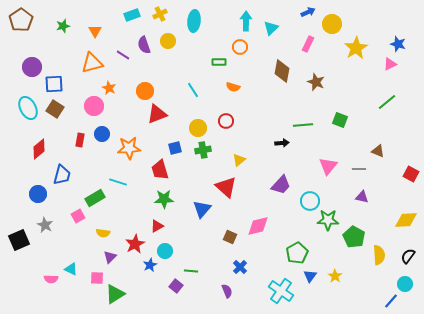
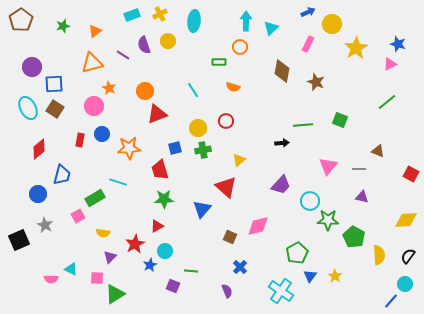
orange triangle at (95, 31): rotated 24 degrees clockwise
purple square at (176, 286): moved 3 px left; rotated 16 degrees counterclockwise
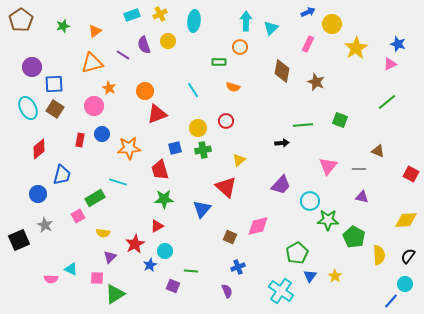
blue cross at (240, 267): moved 2 px left; rotated 24 degrees clockwise
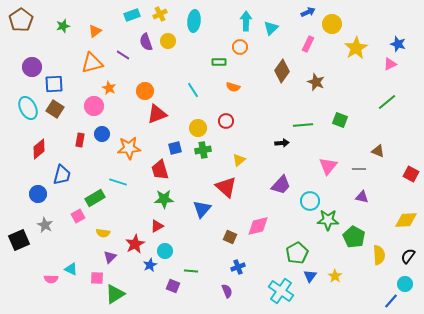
purple semicircle at (144, 45): moved 2 px right, 3 px up
brown diamond at (282, 71): rotated 25 degrees clockwise
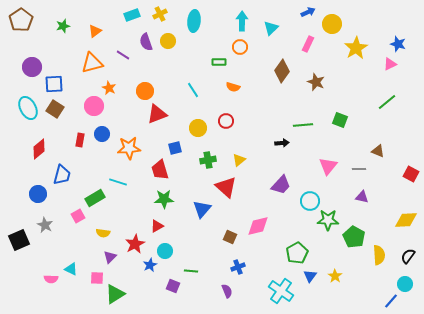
cyan arrow at (246, 21): moved 4 px left
green cross at (203, 150): moved 5 px right, 10 px down
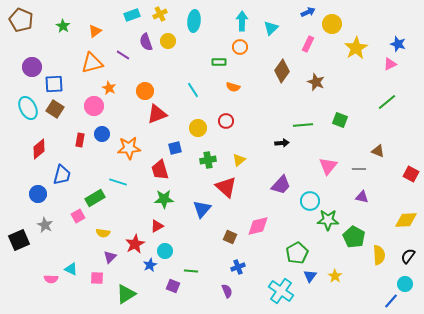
brown pentagon at (21, 20): rotated 15 degrees counterclockwise
green star at (63, 26): rotated 24 degrees counterclockwise
green triangle at (115, 294): moved 11 px right
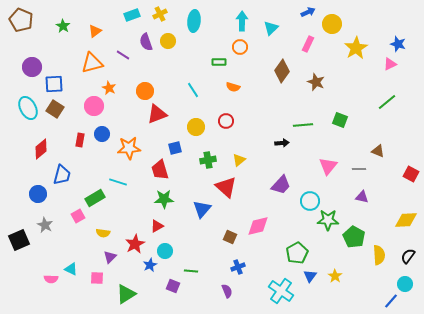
yellow circle at (198, 128): moved 2 px left, 1 px up
red diamond at (39, 149): moved 2 px right
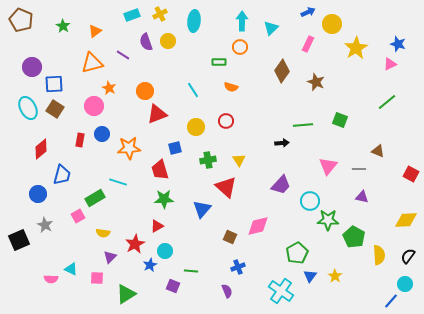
orange semicircle at (233, 87): moved 2 px left
yellow triangle at (239, 160): rotated 24 degrees counterclockwise
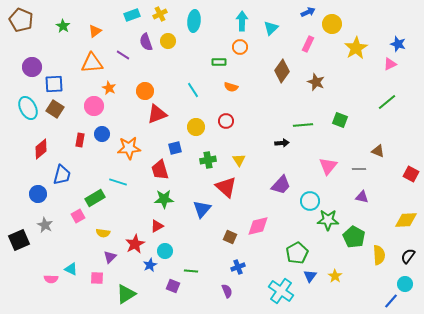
orange triangle at (92, 63): rotated 10 degrees clockwise
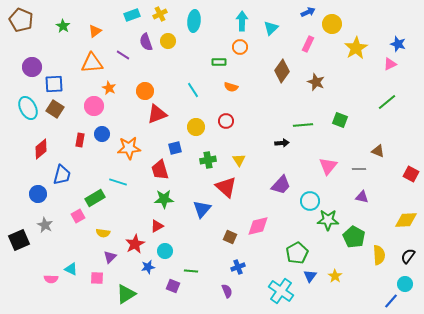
blue star at (150, 265): moved 2 px left, 2 px down; rotated 16 degrees clockwise
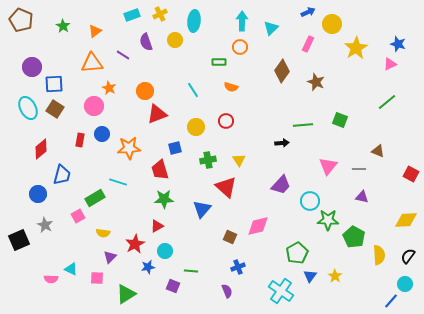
yellow circle at (168, 41): moved 7 px right, 1 px up
